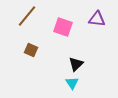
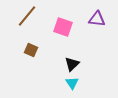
black triangle: moved 4 px left
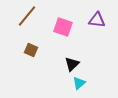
purple triangle: moved 1 px down
cyan triangle: moved 7 px right; rotated 24 degrees clockwise
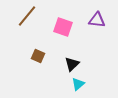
brown square: moved 7 px right, 6 px down
cyan triangle: moved 1 px left, 1 px down
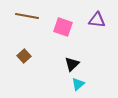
brown line: rotated 60 degrees clockwise
brown square: moved 14 px left; rotated 24 degrees clockwise
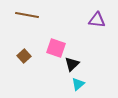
brown line: moved 1 px up
pink square: moved 7 px left, 21 px down
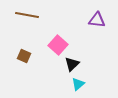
pink square: moved 2 px right, 3 px up; rotated 24 degrees clockwise
brown square: rotated 24 degrees counterclockwise
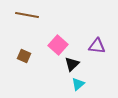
purple triangle: moved 26 px down
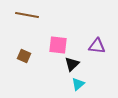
pink square: rotated 36 degrees counterclockwise
